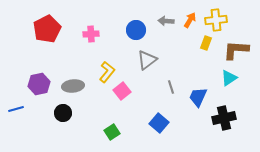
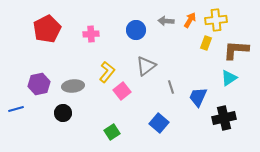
gray triangle: moved 1 px left, 6 px down
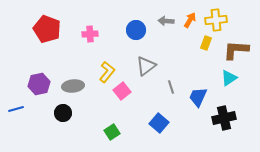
red pentagon: rotated 24 degrees counterclockwise
pink cross: moved 1 px left
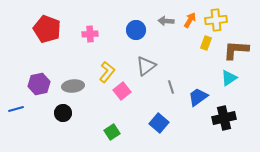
blue trapezoid: rotated 30 degrees clockwise
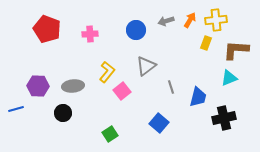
gray arrow: rotated 21 degrees counterclockwise
cyan triangle: rotated 12 degrees clockwise
purple hexagon: moved 1 px left, 2 px down; rotated 15 degrees clockwise
blue trapezoid: rotated 140 degrees clockwise
green square: moved 2 px left, 2 px down
